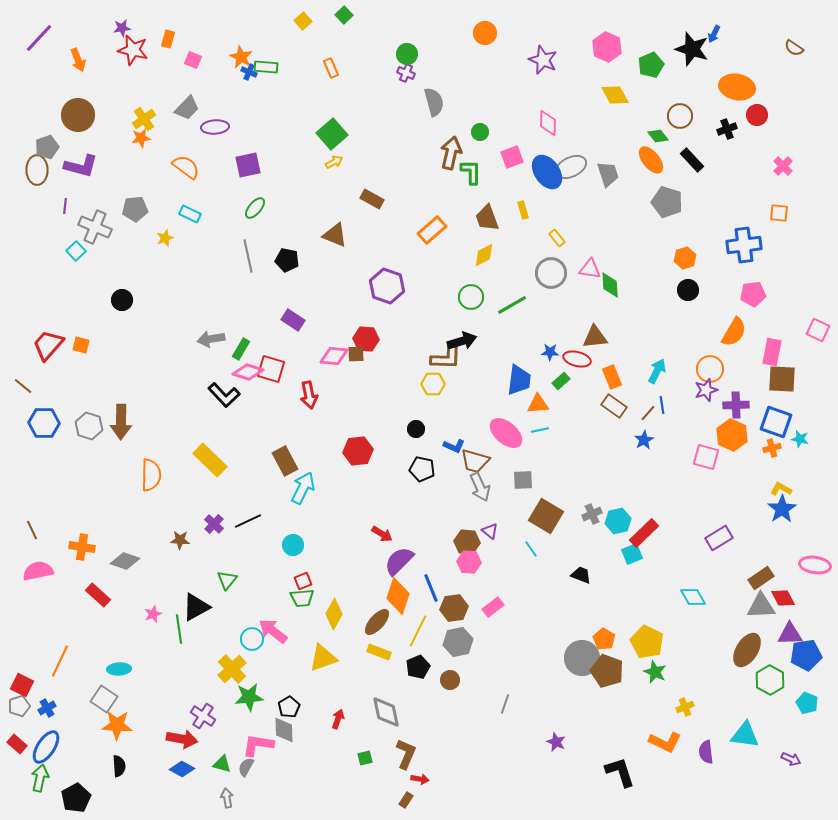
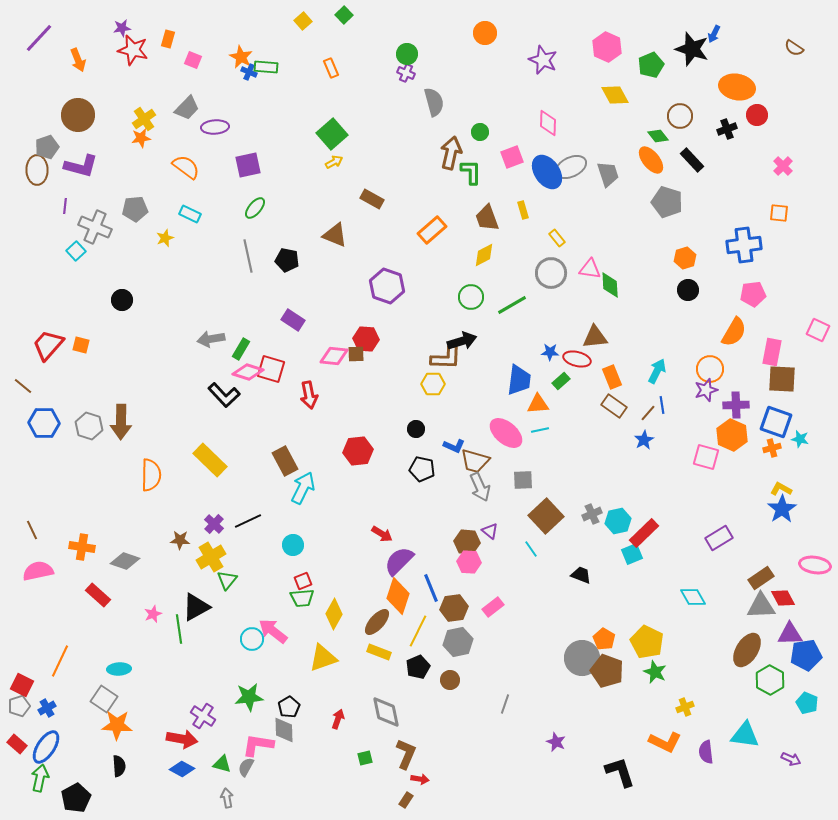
brown square at (546, 516): rotated 16 degrees clockwise
yellow cross at (232, 669): moved 21 px left, 112 px up; rotated 12 degrees clockwise
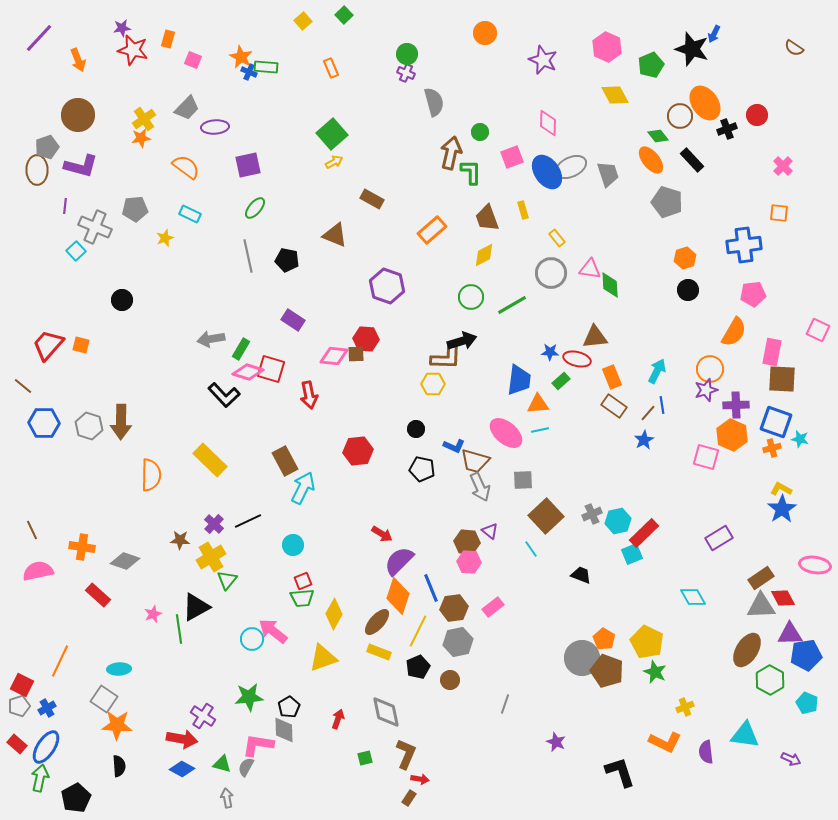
orange ellipse at (737, 87): moved 32 px left, 16 px down; rotated 44 degrees clockwise
brown rectangle at (406, 800): moved 3 px right, 2 px up
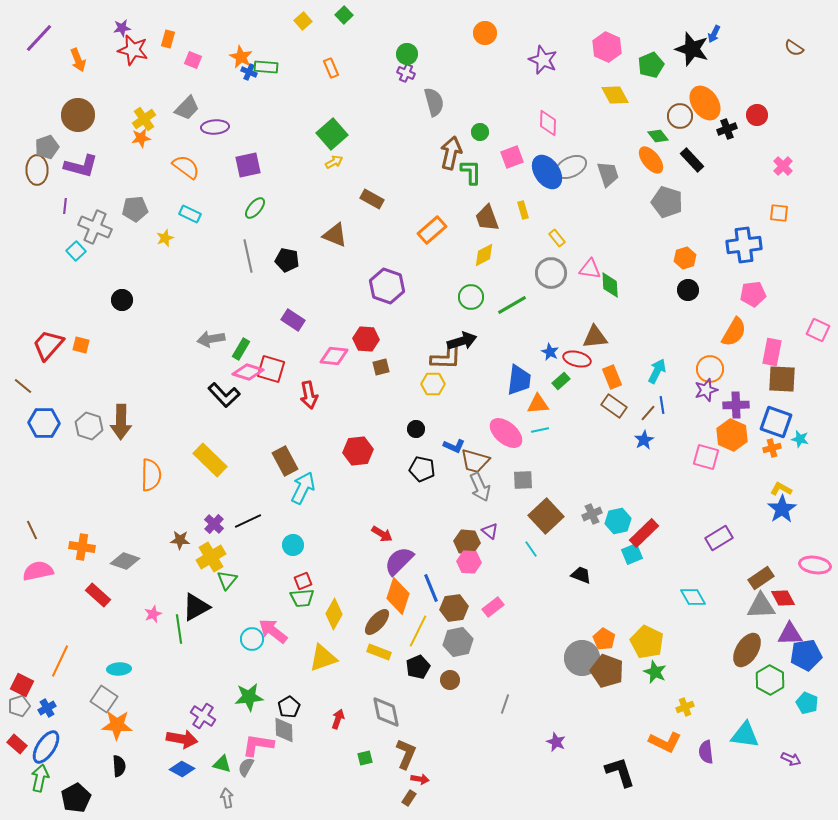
blue star at (550, 352): rotated 24 degrees clockwise
brown square at (356, 354): moved 25 px right, 13 px down; rotated 12 degrees counterclockwise
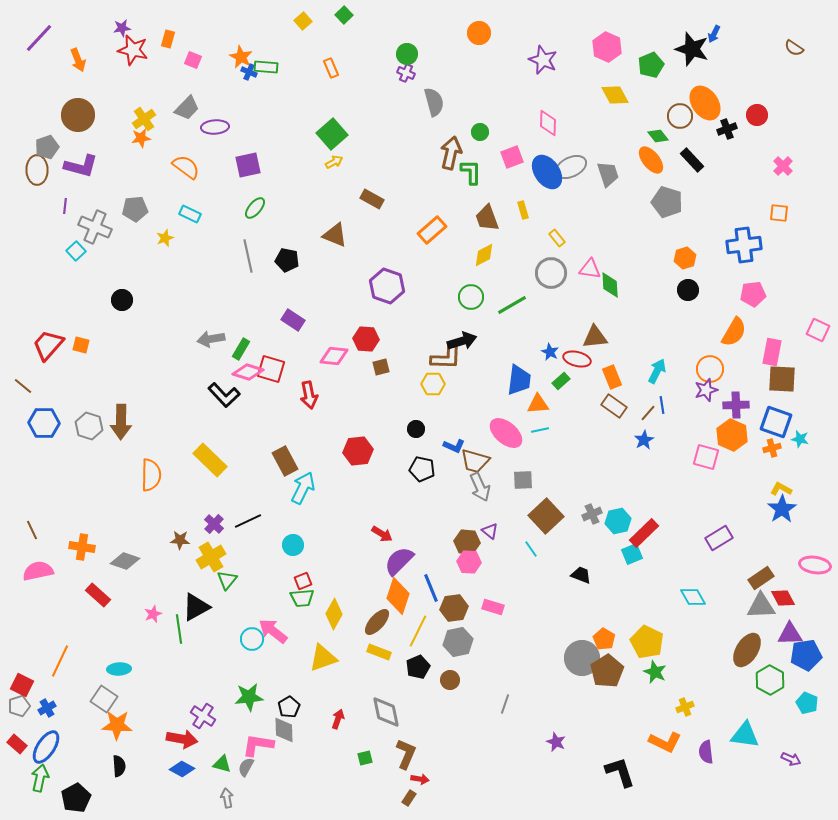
orange circle at (485, 33): moved 6 px left
pink rectangle at (493, 607): rotated 55 degrees clockwise
brown pentagon at (607, 671): rotated 20 degrees clockwise
